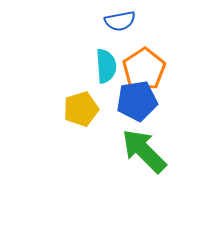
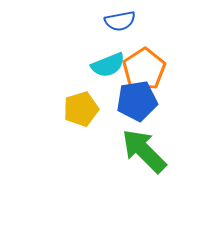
cyan semicircle: moved 2 px right, 1 px up; rotated 72 degrees clockwise
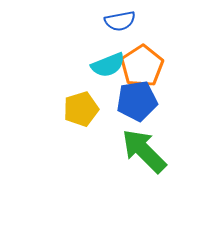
orange pentagon: moved 2 px left, 3 px up
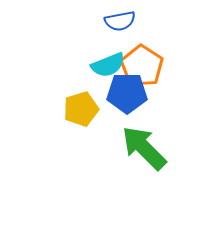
orange pentagon: rotated 6 degrees counterclockwise
blue pentagon: moved 10 px left, 8 px up; rotated 9 degrees clockwise
green arrow: moved 3 px up
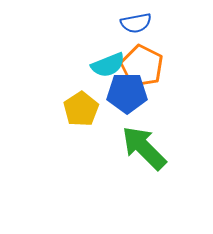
blue semicircle: moved 16 px right, 2 px down
orange pentagon: rotated 6 degrees counterclockwise
yellow pentagon: rotated 16 degrees counterclockwise
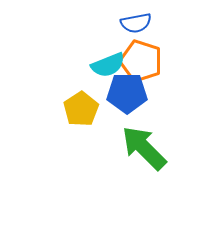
orange pentagon: moved 1 px left, 5 px up; rotated 9 degrees counterclockwise
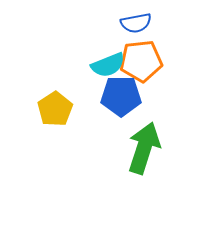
orange pentagon: rotated 24 degrees counterclockwise
blue pentagon: moved 6 px left, 3 px down
yellow pentagon: moved 26 px left
green arrow: rotated 63 degrees clockwise
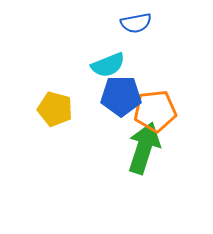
orange pentagon: moved 14 px right, 50 px down
yellow pentagon: rotated 24 degrees counterclockwise
